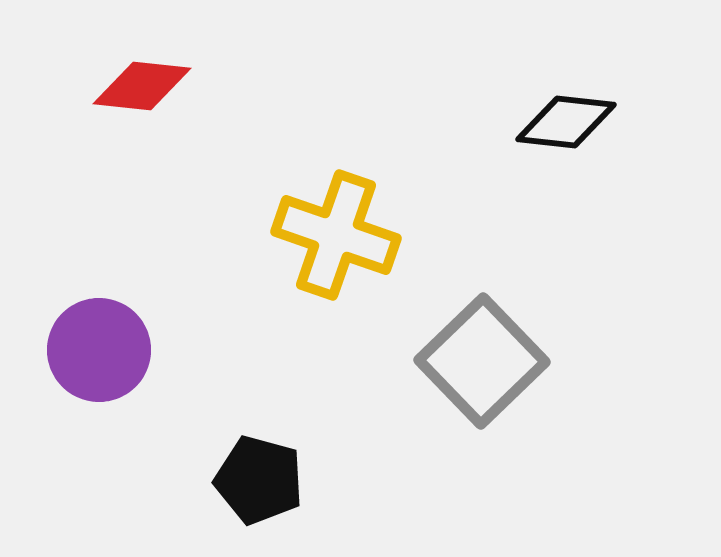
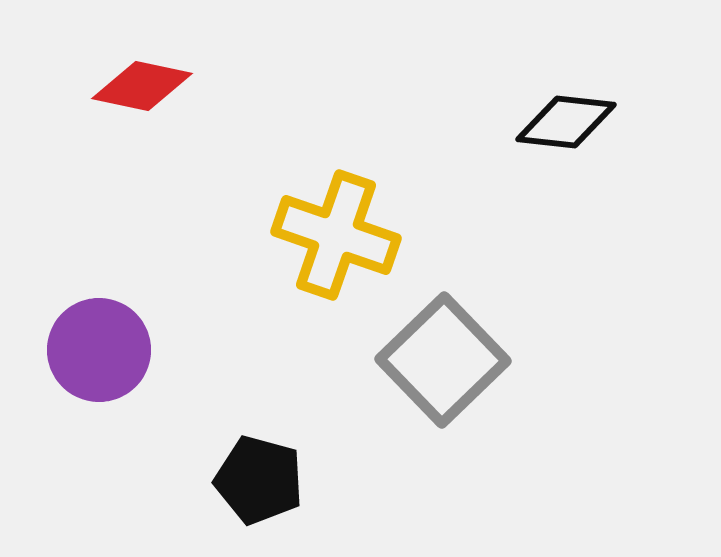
red diamond: rotated 6 degrees clockwise
gray square: moved 39 px left, 1 px up
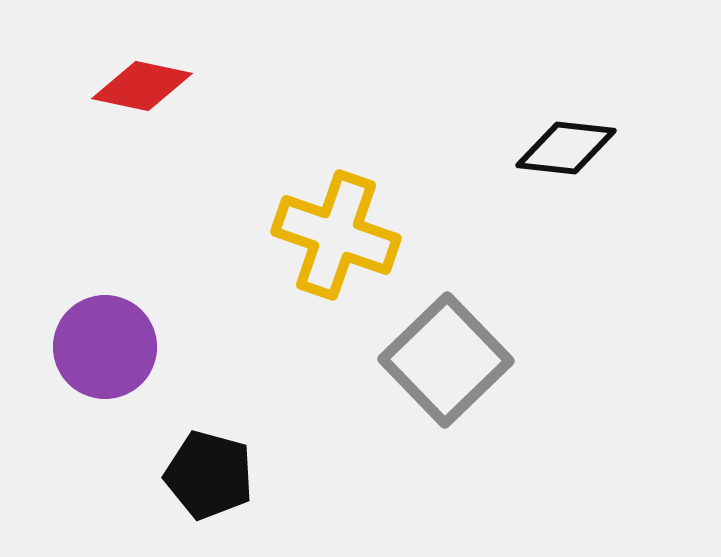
black diamond: moved 26 px down
purple circle: moved 6 px right, 3 px up
gray square: moved 3 px right
black pentagon: moved 50 px left, 5 px up
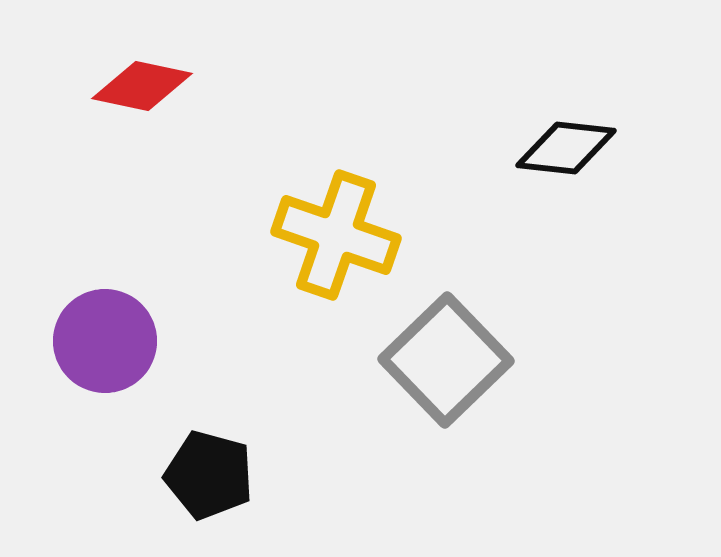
purple circle: moved 6 px up
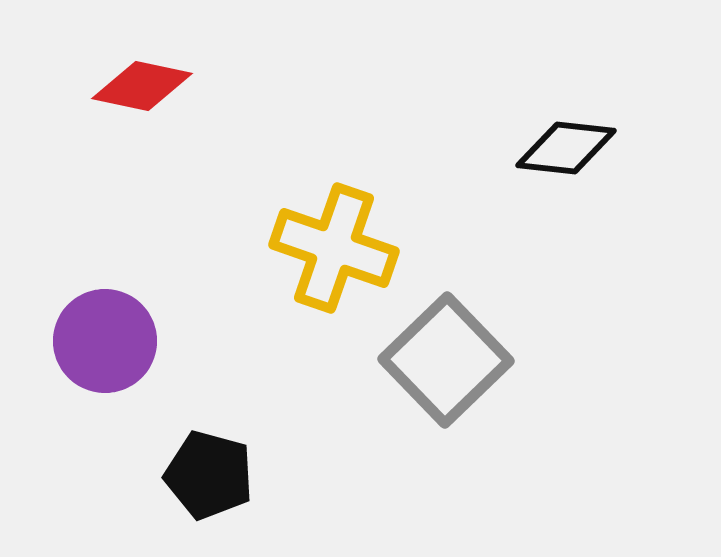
yellow cross: moved 2 px left, 13 px down
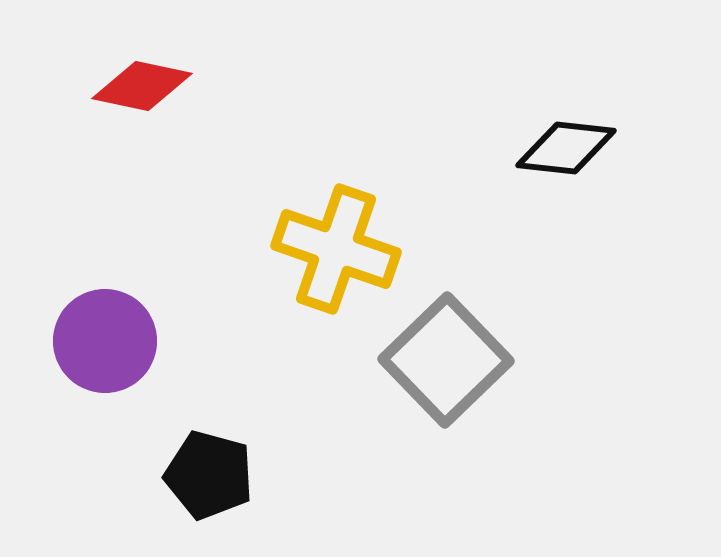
yellow cross: moved 2 px right, 1 px down
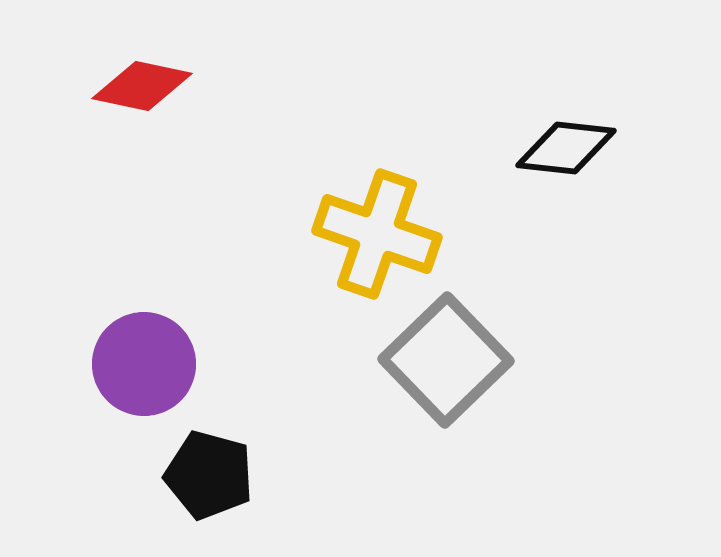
yellow cross: moved 41 px right, 15 px up
purple circle: moved 39 px right, 23 px down
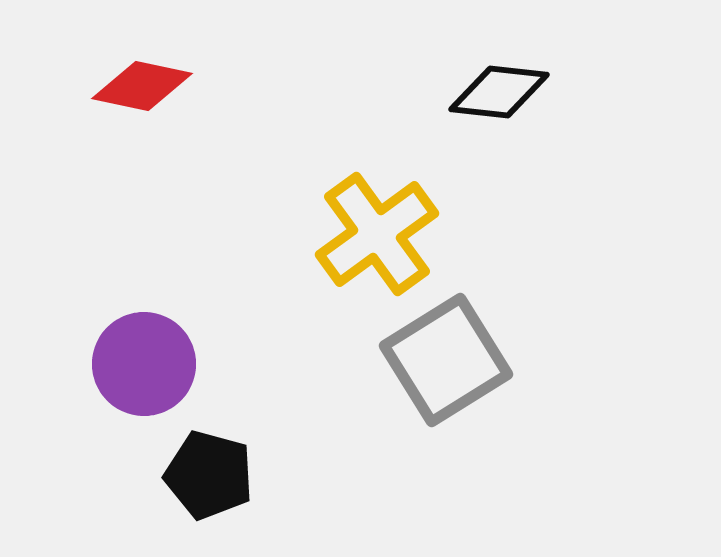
black diamond: moved 67 px left, 56 px up
yellow cross: rotated 35 degrees clockwise
gray square: rotated 12 degrees clockwise
